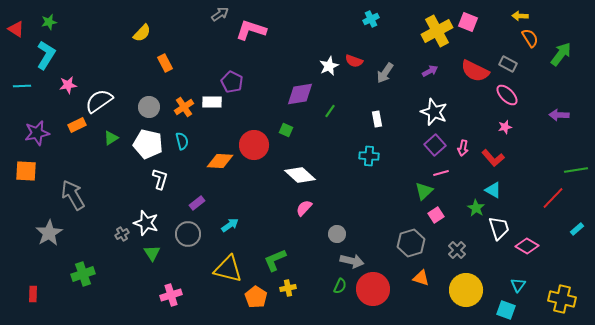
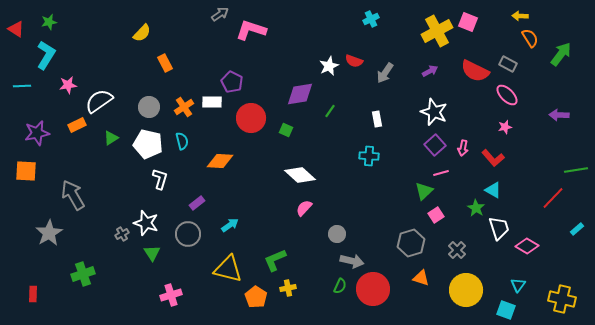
red circle at (254, 145): moved 3 px left, 27 px up
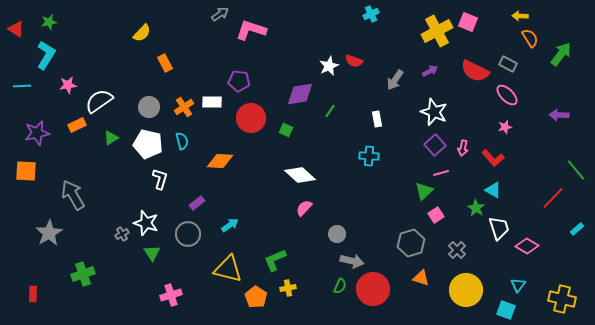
cyan cross at (371, 19): moved 5 px up
gray arrow at (385, 73): moved 10 px right, 7 px down
purple pentagon at (232, 82): moved 7 px right, 1 px up; rotated 20 degrees counterclockwise
green line at (576, 170): rotated 60 degrees clockwise
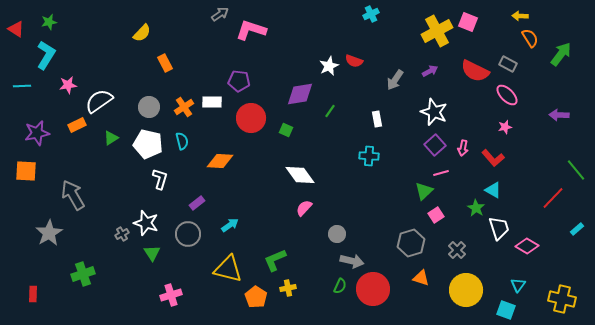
white diamond at (300, 175): rotated 12 degrees clockwise
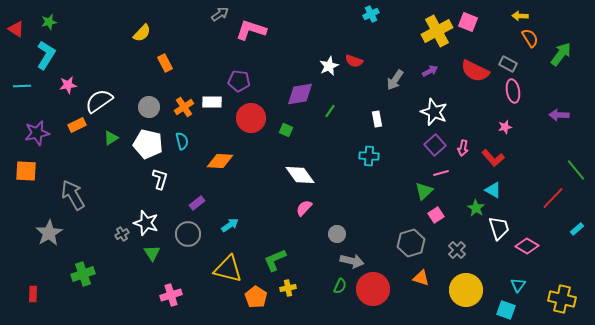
pink ellipse at (507, 95): moved 6 px right, 4 px up; rotated 35 degrees clockwise
